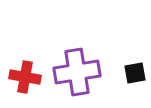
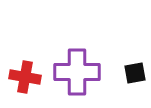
purple cross: rotated 9 degrees clockwise
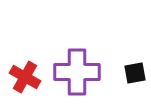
red cross: rotated 20 degrees clockwise
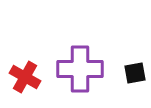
purple cross: moved 3 px right, 3 px up
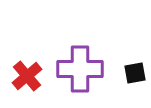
red cross: moved 2 px right, 1 px up; rotated 20 degrees clockwise
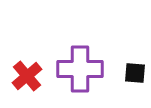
black square: rotated 15 degrees clockwise
